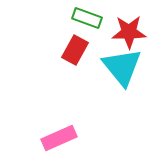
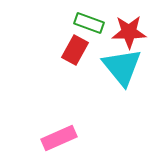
green rectangle: moved 2 px right, 5 px down
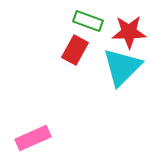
green rectangle: moved 1 px left, 2 px up
cyan triangle: rotated 24 degrees clockwise
pink rectangle: moved 26 px left
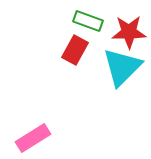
pink rectangle: rotated 8 degrees counterclockwise
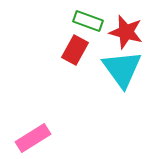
red star: moved 3 px left; rotated 16 degrees clockwise
cyan triangle: moved 2 px down; rotated 21 degrees counterclockwise
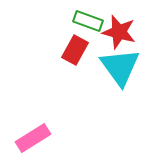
red star: moved 7 px left
cyan triangle: moved 2 px left, 2 px up
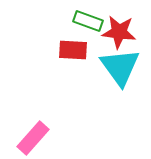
red star: rotated 8 degrees counterclockwise
red rectangle: moved 2 px left; rotated 64 degrees clockwise
pink rectangle: rotated 16 degrees counterclockwise
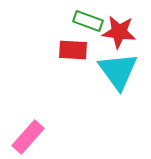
cyan triangle: moved 2 px left, 4 px down
pink rectangle: moved 5 px left, 1 px up
